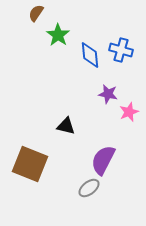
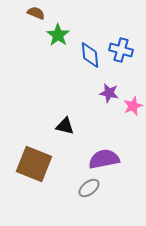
brown semicircle: rotated 78 degrees clockwise
purple star: moved 1 px right, 1 px up
pink star: moved 4 px right, 6 px up
black triangle: moved 1 px left
purple semicircle: moved 1 px right, 1 px up; rotated 52 degrees clockwise
brown square: moved 4 px right
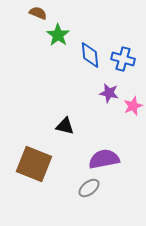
brown semicircle: moved 2 px right
blue cross: moved 2 px right, 9 px down
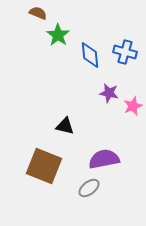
blue cross: moved 2 px right, 7 px up
brown square: moved 10 px right, 2 px down
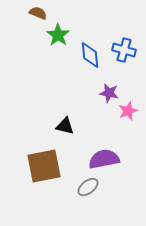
blue cross: moved 1 px left, 2 px up
pink star: moved 5 px left, 5 px down
brown square: rotated 33 degrees counterclockwise
gray ellipse: moved 1 px left, 1 px up
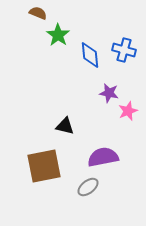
purple semicircle: moved 1 px left, 2 px up
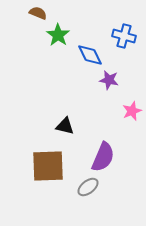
blue cross: moved 14 px up
blue diamond: rotated 20 degrees counterclockwise
purple star: moved 13 px up
pink star: moved 4 px right
purple semicircle: rotated 124 degrees clockwise
brown square: moved 4 px right; rotated 9 degrees clockwise
